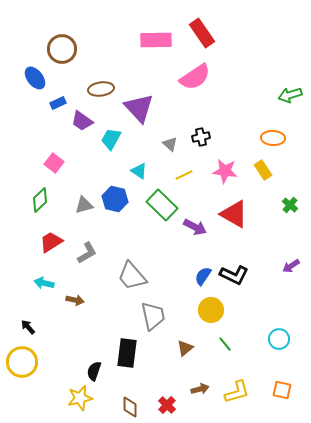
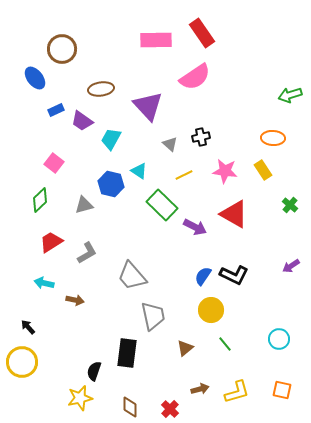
blue rectangle at (58, 103): moved 2 px left, 7 px down
purple triangle at (139, 108): moved 9 px right, 2 px up
blue hexagon at (115, 199): moved 4 px left, 15 px up
red cross at (167, 405): moved 3 px right, 4 px down
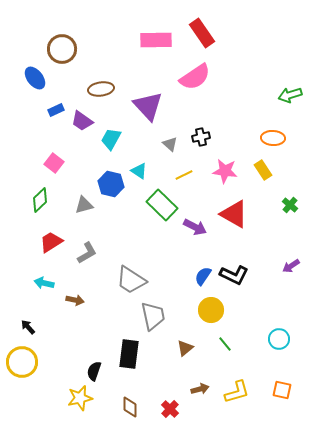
gray trapezoid at (132, 276): moved 1 px left, 4 px down; rotated 16 degrees counterclockwise
black rectangle at (127, 353): moved 2 px right, 1 px down
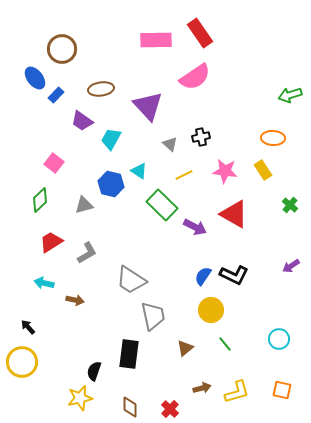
red rectangle at (202, 33): moved 2 px left
blue rectangle at (56, 110): moved 15 px up; rotated 21 degrees counterclockwise
brown arrow at (200, 389): moved 2 px right, 1 px up
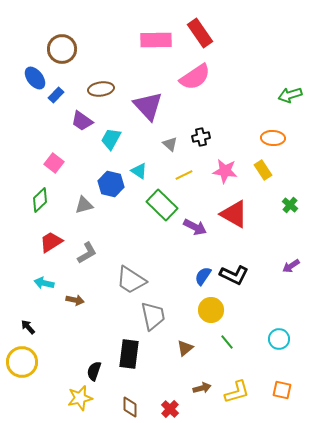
green line at (225, 344): moved 2 px right, 2 px up
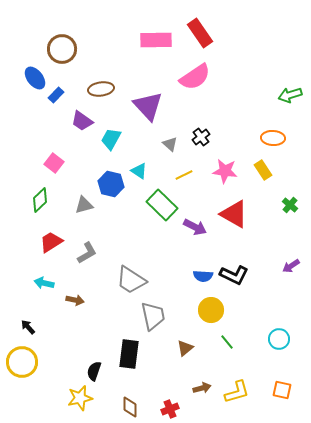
black cross at (201, 137): rotated 24 degrees counterclockwise
blue semicircle at (203, 276): rotated 120 degrees counterclockwise
red cross at (170, 409): rotated 24 degrees clockwise
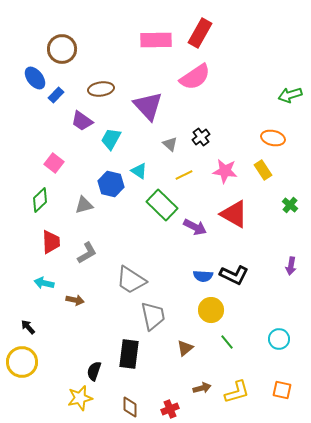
red rectangle at (200, 33): rotated 64 degrees clockwise
orange ellipse at (273, 138): rotated 10 degrees clockwise
red trapezoid at (51, 242): rotated 120 degrees clockwise
purple arrow at (291, 266): rotated 48 degrees counterclockwise
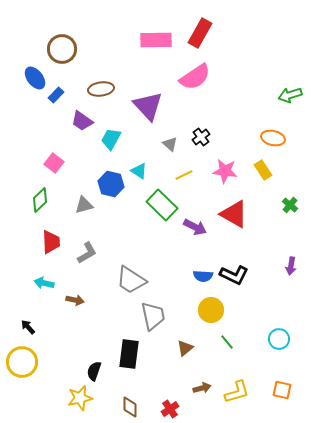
red cross at (170, 409): rotated 12 degrees counterclockwise
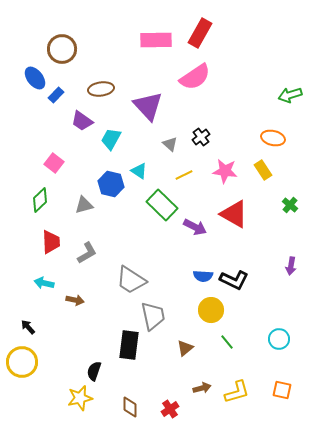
black L-shape at (234, 275): moved 5 px down
black rectangle at (129, 354): moved 9 px up
